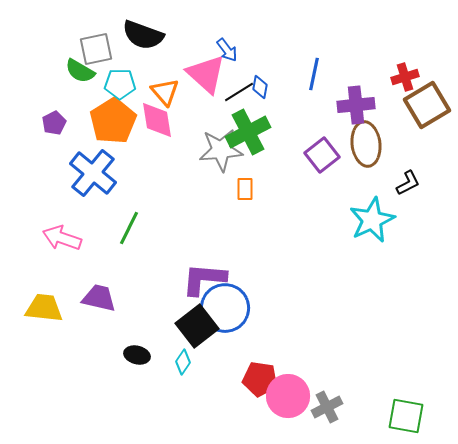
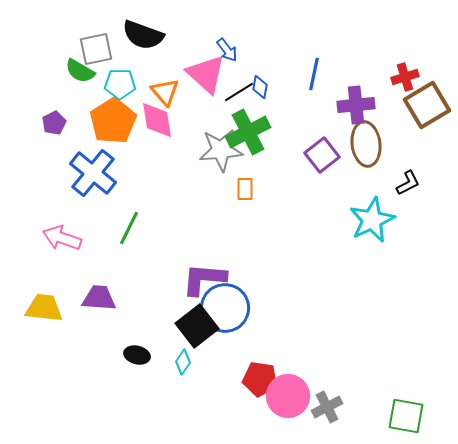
purple trapezoid: rotated 9 degrees counterclockwise
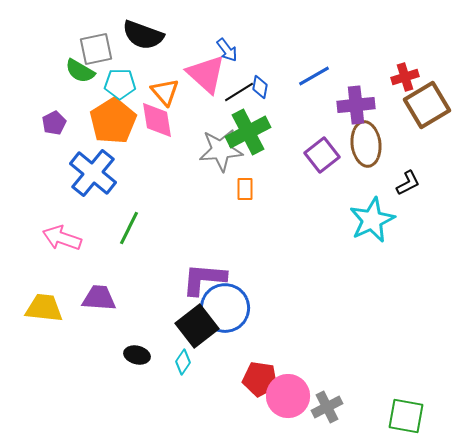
blue line: moved 2 px down; rotated 48 degrees clockwise
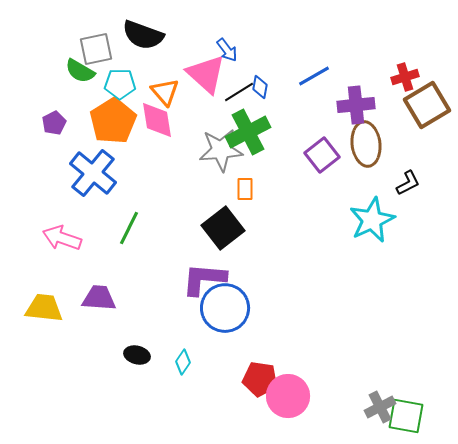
black square: moved 26 px right, 98 px up
gray cross: moved 53 px right
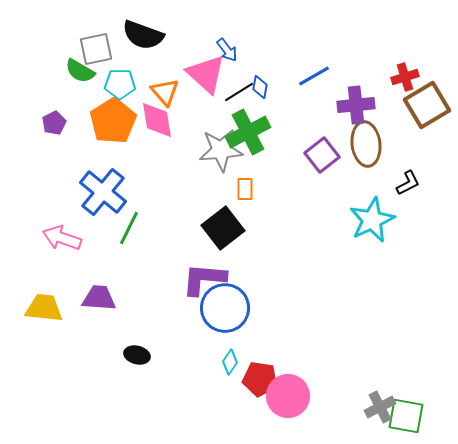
blue cross: moved 10 px right, 19 px down
cyan diamond: moved 47 px right
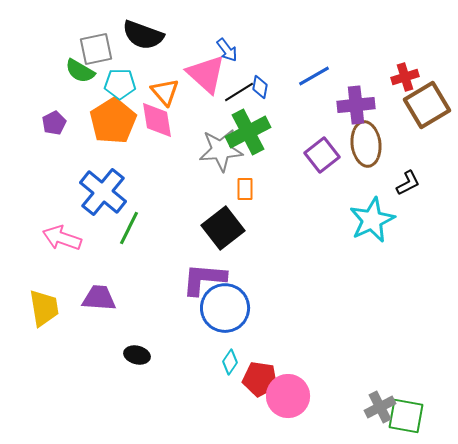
yellow trapezoid: rotated 75 degrees clockwise
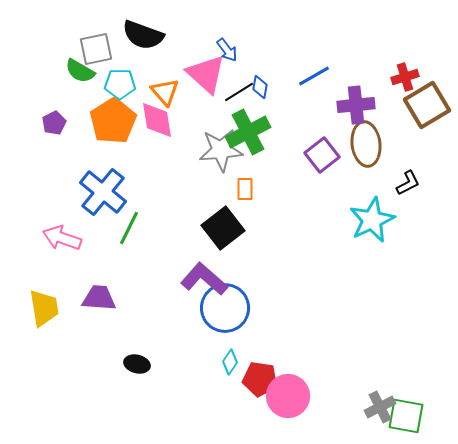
purple L-shape: rotated 36 degrees clockwise
black ellipse: moved 9 px down
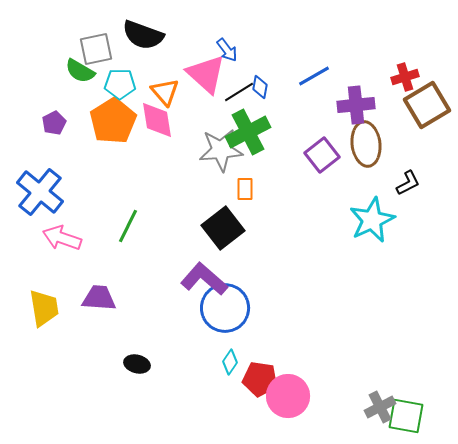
blue cross: moved 63 px left
green line: moved 1 px left, 2 px up
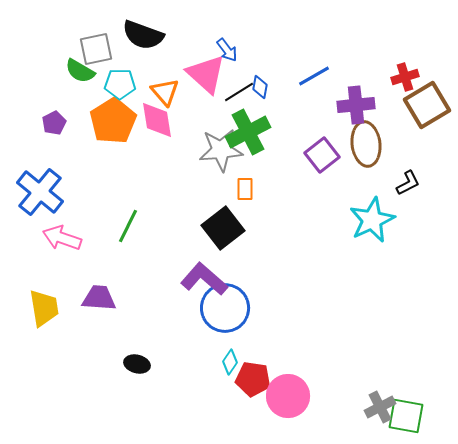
red pentagon: moved 7 px left
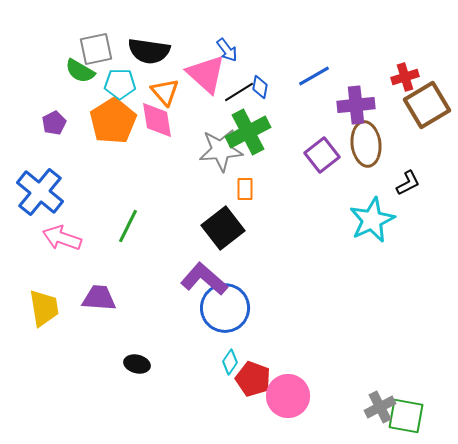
black semicircle: moved 6 px right, 16 px down; rotated 12 degrees counterclockwise
red pentagon: rotated 12 degrees clockwise
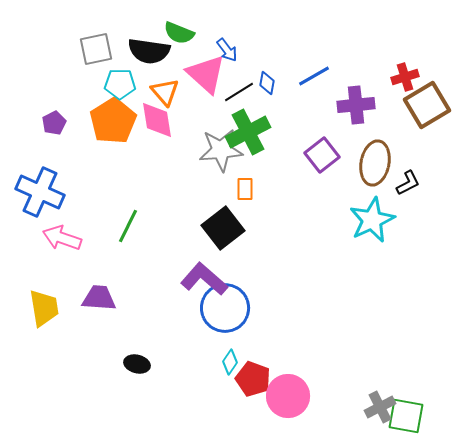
green semicircle: moved 99 px right, 38 px up; rotated 8 degrees counterclockwise
blue diamond: moved 7 px right, 4 px up
brown ellipse: moved 9 px right, 19 px down; rotated 18 degrees clockwise
blue cross: rotated 15 degrees counterclockwise
